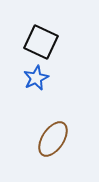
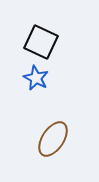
blue star: rotated 20 degrees counterclockwise
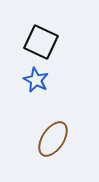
blue star: moved 2 px down
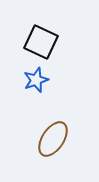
blue star: rotated 25 degrees clockwise
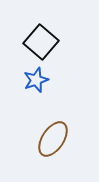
black square: rotated 16 degrees clockwise
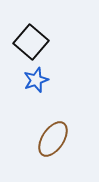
black square: moved 10 px left
